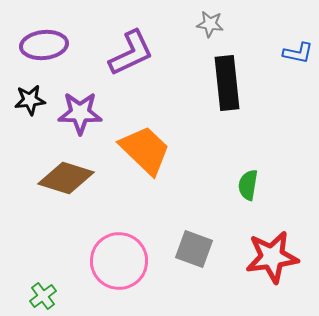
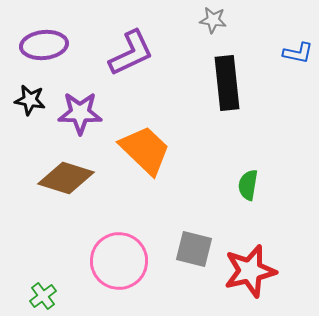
gray star: moved 3 px right, 4 px up
black star: rotated 16 degrees clockwise
gray square: rotated 6 degrees counterclockwise
red star: moved 22 px left, 14 px down; rotated 6 degrees counterclockwise
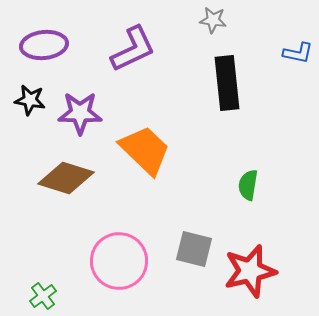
purple L-shape: moved 2 px right, 4 px up
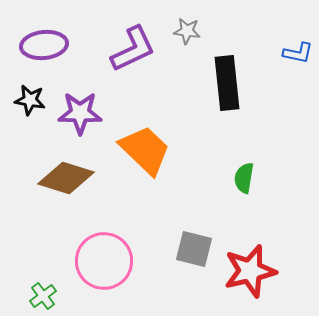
gray star: moved 26 px left, 11 px down
green semicircle: moved 4 px left, 7 px up
pink circle: moved 15 px left
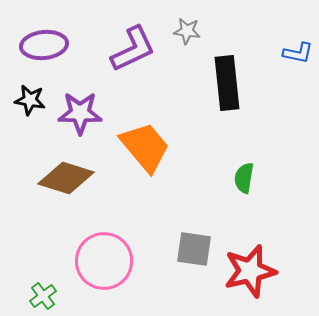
orange trapezoid: moved 3 px up; rotated 6 degrees clockwise
gray square: rotated 6 degrees counterclockwise
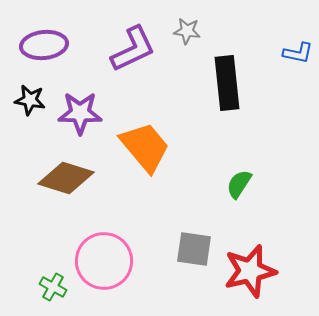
green semicircle: moved 5 px left, 6 px down; rotated 24 degrees clockwise
green cross: moved 10 px right, 9 px up; rotated 24 degrees counterclockwise
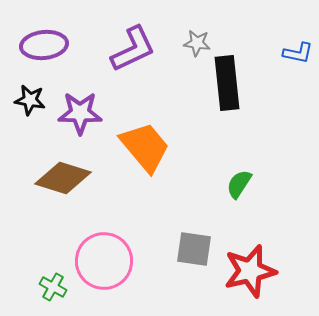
gray star: moved 10 px right, 12 px down
brown diamond: moved 3 px left
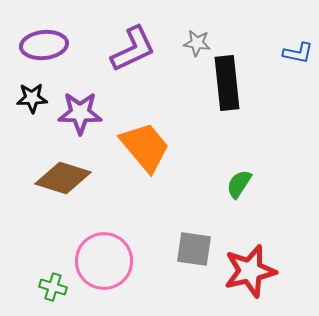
black star: moved 2 px right, 2 px up; rotated 12 degrees counterclockwise
green cross: rotated 12 degrees counterclockwise
